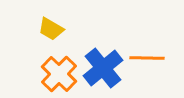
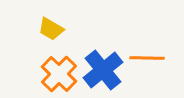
blue cross: moved 2 px down
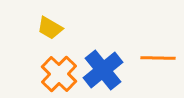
yellow trapezoid: moved 1 px left, 1 px up
orange line: moved 11 px right
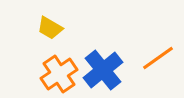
orange line: rotated 36 degrees counterclockwise
orange cross: rotated 12 degrees clockwise
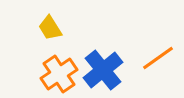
yellow trapezoid: rotated 28 degrees clockwise
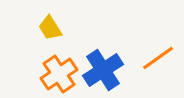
blue cross: rotated 6 degrees clockwise
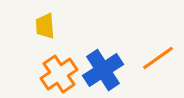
yellow trapezoid: moved 5 px left, 2 px up; rotated 28 degrees clockwise
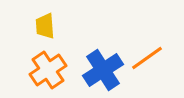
orange line: moved 11 px left
orange cross: moved 11 px left, 4 px up
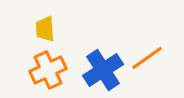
yellow trapezoid: moved 3 px down
orange cross: rotated 9 degrees clockwise
